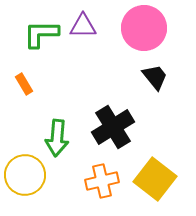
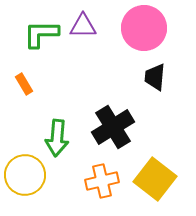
black trapezoid: rotated 136 degrees counterclockwise
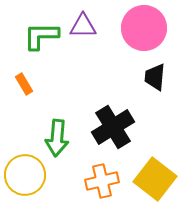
green L-shape: moved 2 px down
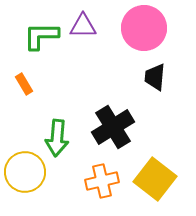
yellow circle: moved 3 px up
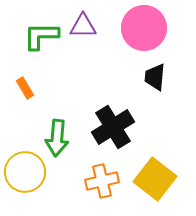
orange rectangle: moved 1 px right, 4 px down
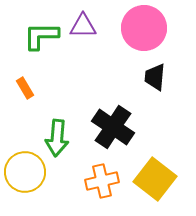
black cross: rotated 24 degrees counterclockwise
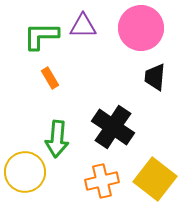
pink circle: moved 3 px left
orange rectangle: moved 25 px right, 10 px up
green arrow: moved 1 px down
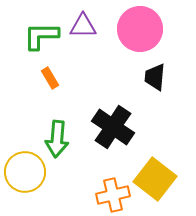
pink circle: moved 1 px left, 1 px down
orange cross: moved 11 px right, 14 px down
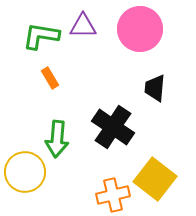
green L-shape: rotated 9 degrees clockwise
black trapezoid: moved 11 px down
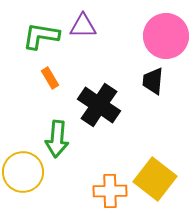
pink circle: moved 26 px right, 7 px down
black trapezoid: moved 2 px left, 7 px up
black cross: moved 14 px left, 22 px up
yellow circle: moved 2 px left
orange cross: moved 3 px left, 4 px up; rotated 12 degrees clockwise
